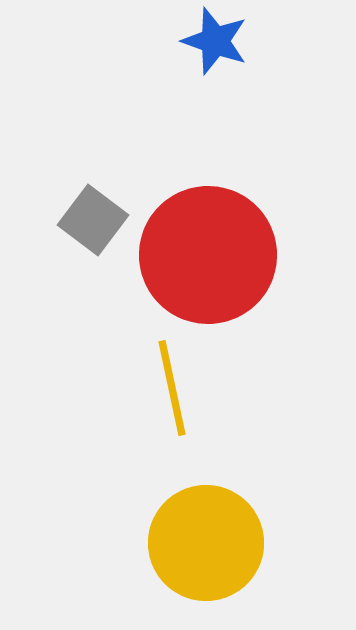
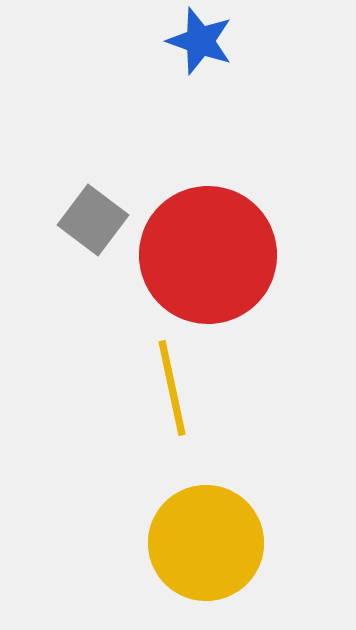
blue star: moved 15 px left
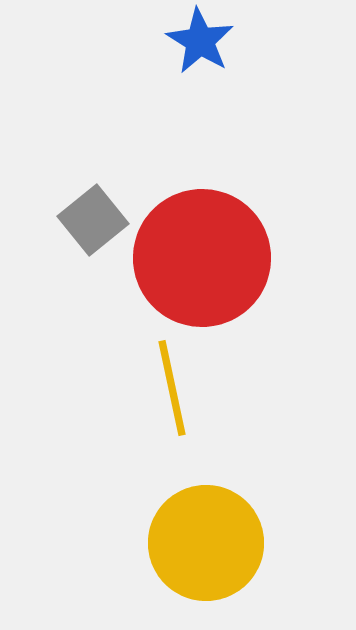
blue star: rotated 12 degrees clockwise
gray square: rotated 14 degrees clockwise
red circle: moved 6 px left, 3 px down
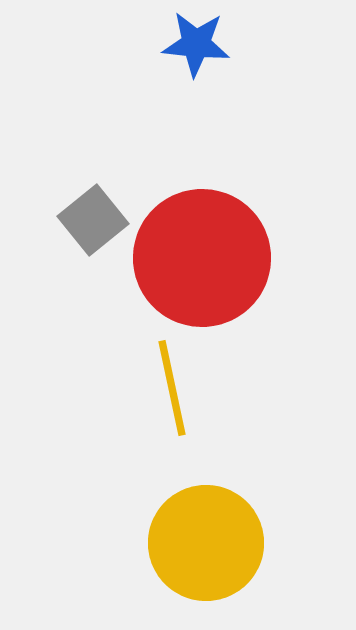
blue star: moved 4 px left, 3 px down; rotated 26 degrees counterclockwise
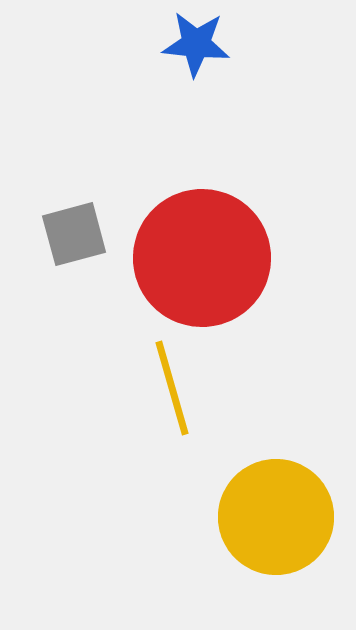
gray square: moved 19 px left, 14 px down; rotated 24 degrees clockwise
yellow line: rotated 4 degrees counterclockwise
yellow circle: moved 70 px right, 26 px up
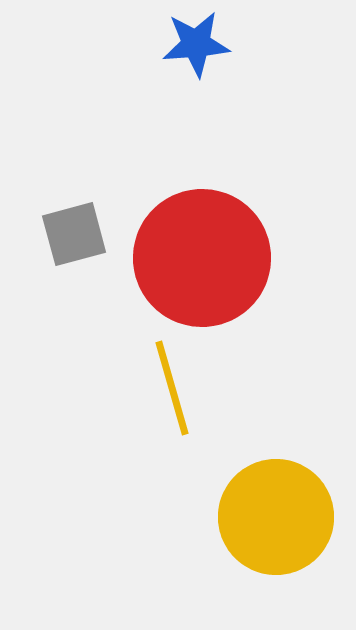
blue star: rotated 10 degrees counterclockwise
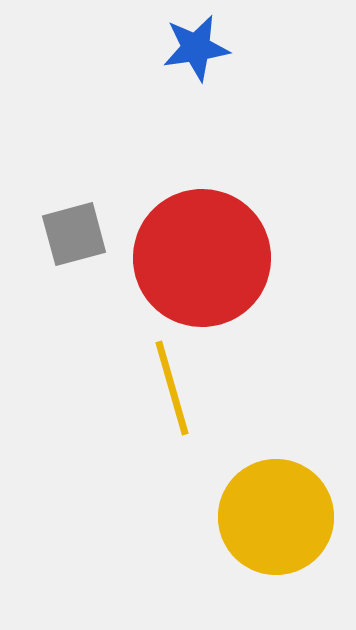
blue star: moved 4 px down; rotated 4 degrees counterclockwise
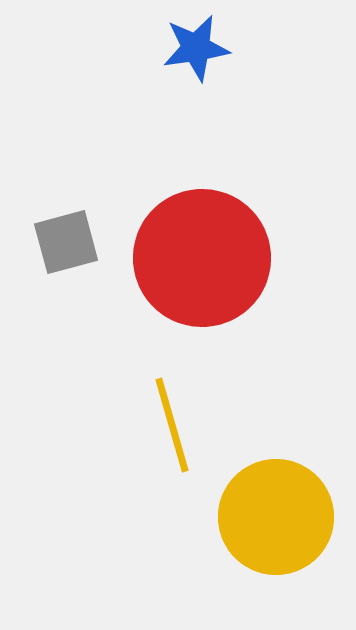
gray square: moved 8 px left, 8 px down
yellow line: moved 37 px down
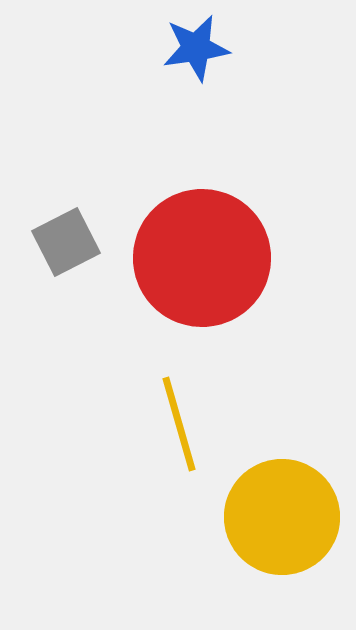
gray square: rotated 12 degrees counterclockwise
yellow line: moved 7 px right, 1 px up
yellow circle: moved 6 px right
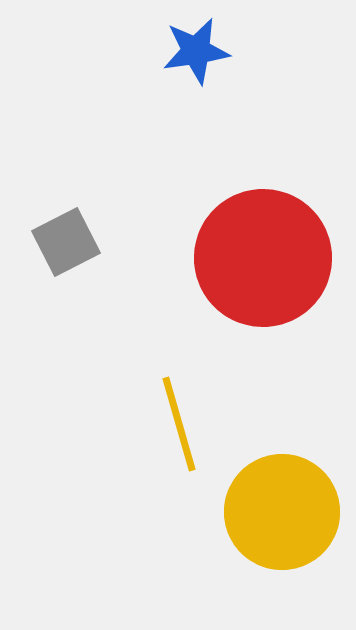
blue star: moved 3 px down
red circle: moved 61 px right
yellow circle: moved 5 px up
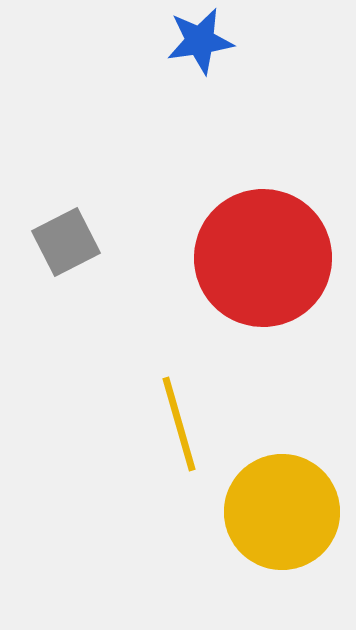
blue star: moved 4 px right, 10 px up
